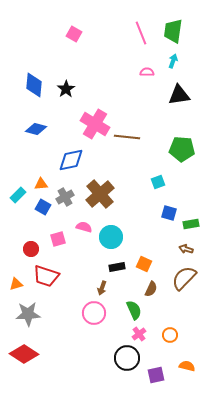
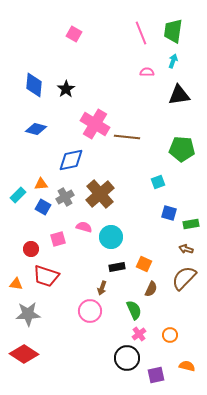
orange triangle at (16, 284): rotated 24 degrees clockwise
pink circle at (94, 313): moved 4 px left, 2 px up
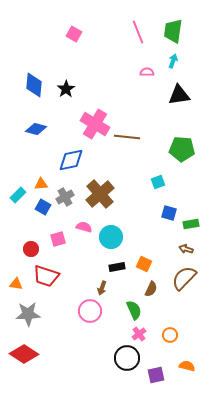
pink line at (141, 33): moved 3 px left, 1 px up
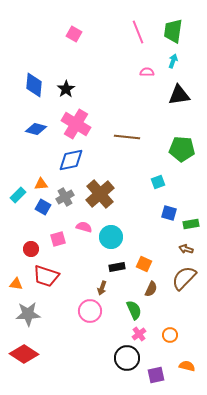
pink cross at (95, 124): moved 19 px left
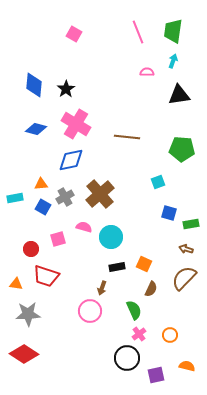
cyan rectangle at (18, 195): moved 3 px left, 3 px down; rotated 35 degrees clockwise
